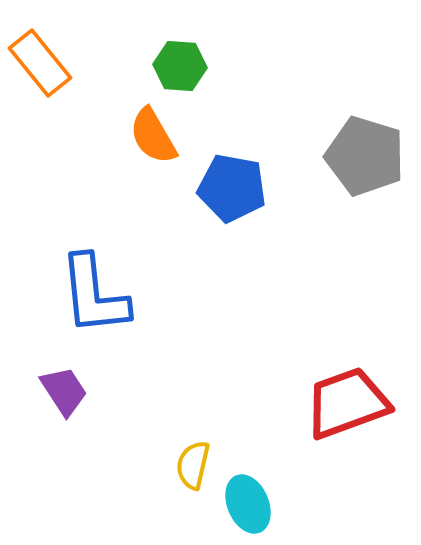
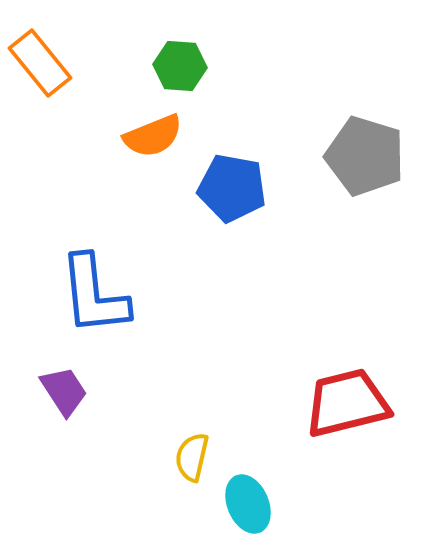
orange semicircle: rotated 82 degrees counterclockwise
red trapezoid: rotated 6 degrees clockwise
yellow semicircle: moved 1 px left, 8 px up
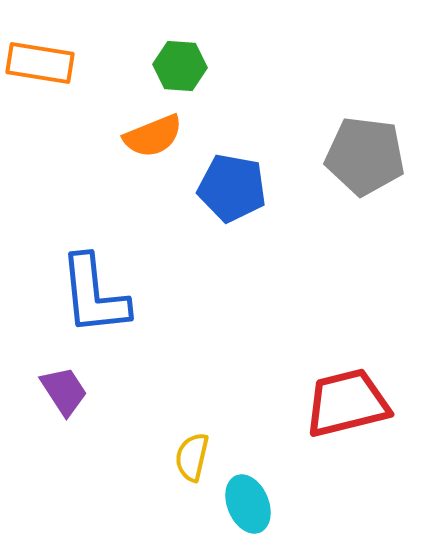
orange rectangle: rotated 42 degrees counterclockwise
gray pentagon: rotated 10 degrees counterclockwise
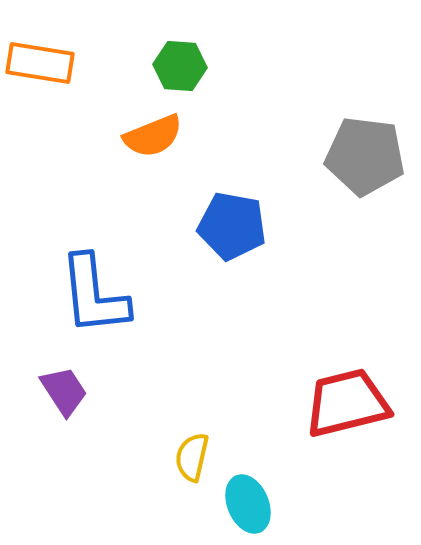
blue pentagon: moved 38 px down
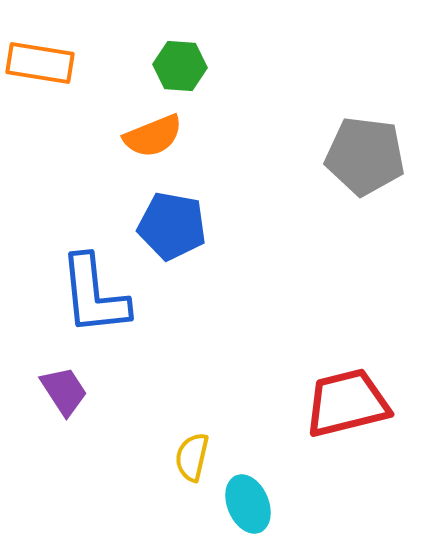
blue pentagon: moved 60 px left
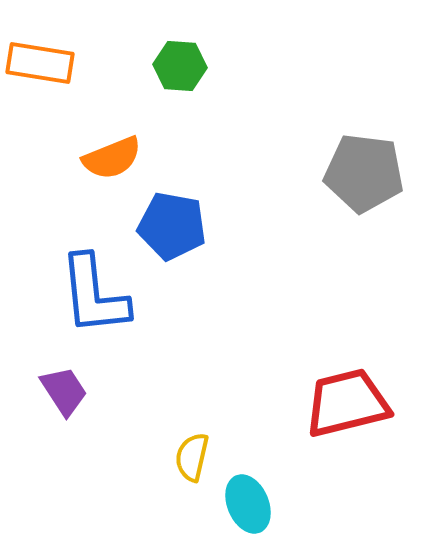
orange semicircle: moved 41 px left, 22 px down
gray pentagon: moved 1 px left, 17 px down
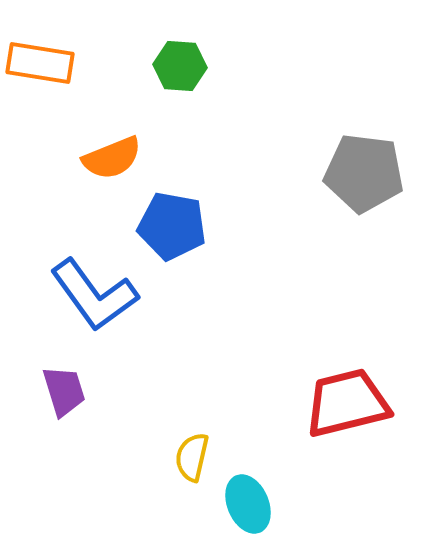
blue L-shape: rotated 30 degrees counterclockwise
purple trapezoid: rotated 16 degrees clockwise
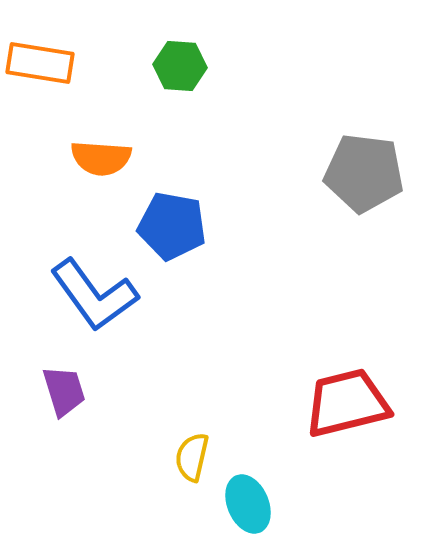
orange semicircle: moved 11 px left; rotated 26 degrees clockwise
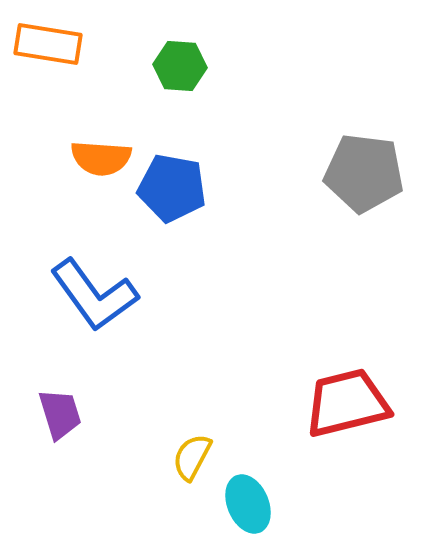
orange rectangle: moved 8 px right, 19 px up
blue pentagon: moved 38 px up
purple trapezoid: moved 4 px left, 23 px down
yellow semicircle: rotated 15 degrees clockwise
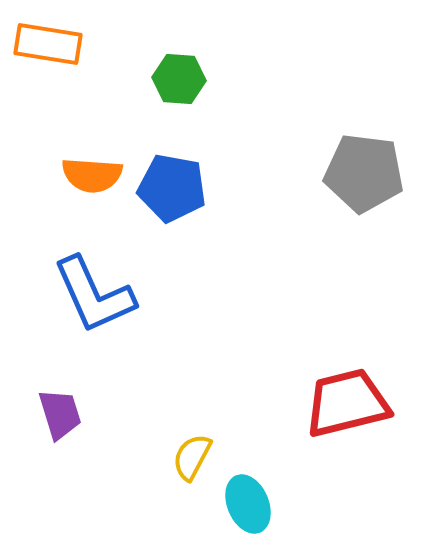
green hexagon: moved 1 px left, 13 px down
orange semicircle: moved 9 px left, 17 px down
blue L-shape: rotated 12 degrees clockwise
